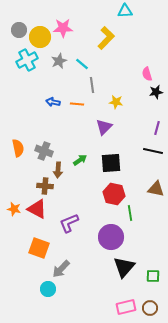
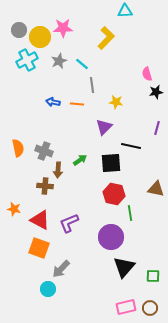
black line: moved 22 px left, 5 px up
red triangle: moved 3 px right, 11 px down
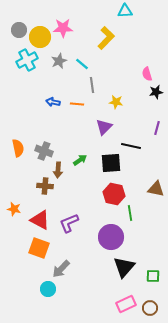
pink rectangle: moved 3 px up; rotated 12 degrees counterclockwise
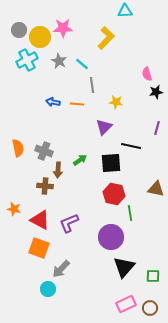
gray star: rotated 21 degrees counterclockwise
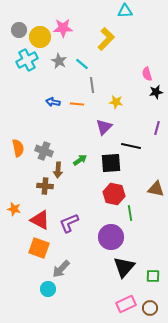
yellow L-shape: moved 1 px down
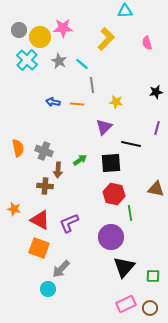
cyan cross: rotated 20 degrees counterclockwise
pink semicircle: moved 31 px up
black line: moved 2 px up
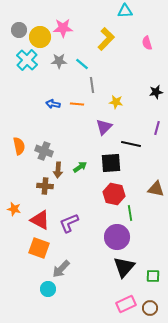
gray star: rotated 28 degrees counterclockwise
blue arrow: moved 2 px down
orange semicircle: moved 1 px right, 2 px up
green arrow: moved 7 px down
purple circle: moved 6 px right
